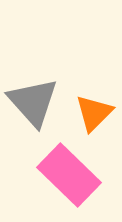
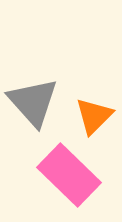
orange triangle: moved 3 px down
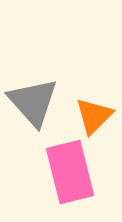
pink rectangle: moved 1 px right, 3 px up; rotated 32 degrees clockwise
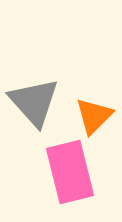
gray triangle: moved 1 px right
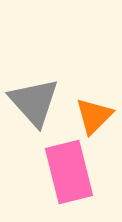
pink rectangle: moved 1 px left
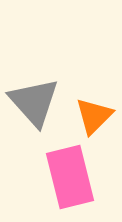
pink rectangle: moved 1 px right, 5 px down
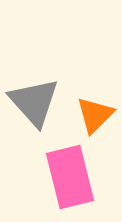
orange triangle: moved 1 px right, 1 px up
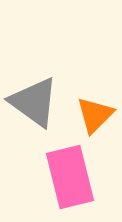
gray triangle: rotated 12 degrees counterclockwise
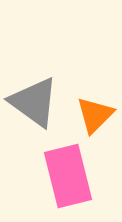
pink rectangle: moved 2 px left, 1 px up
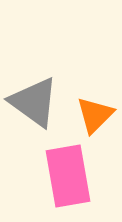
pink rectangle: rotated 4 degrees clockwise
